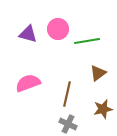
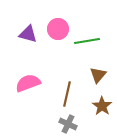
brown triangle: moved 2 px down; rotated 12 degrees counterclockwise
brown star: moved 1 px left, 3 px up; rotated 24 degrees counterclockwise
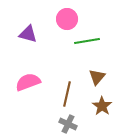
pink circle: moved 9 px right, 10 px up
brown triangle: moved 1 px left, 2 px down
pink semicircle: moved 1 px up
